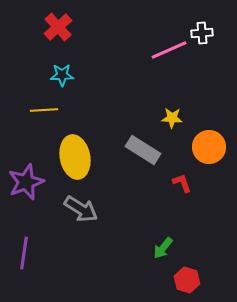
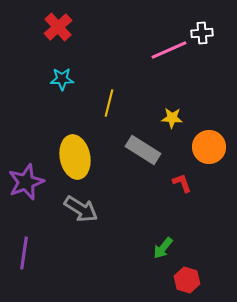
cyan star: moved 4 px down
yellow line: moved 65 px right, 7 px up; rotated 72 degrees counterclockwise
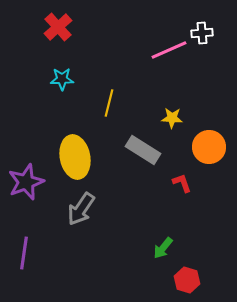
gray arrow: rotated 92 degrees clockwise
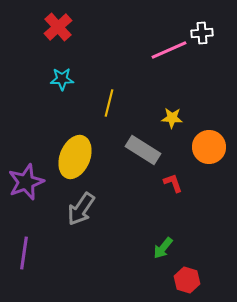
yellow ellipse: rotated 33 degrees clockwise
red L-shape: moved 9 px left
